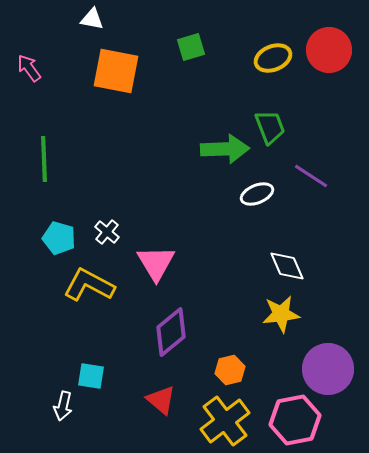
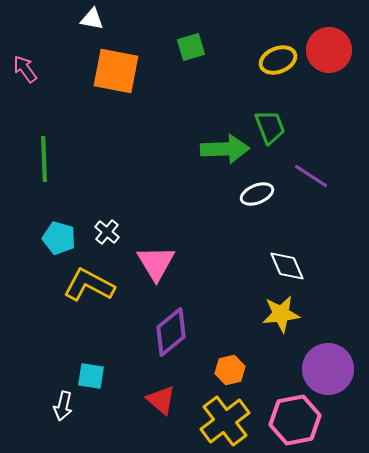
yellow ellipse: moved 5 px right, 2 px down
pink arrow: moved 4 px left, 1 px down
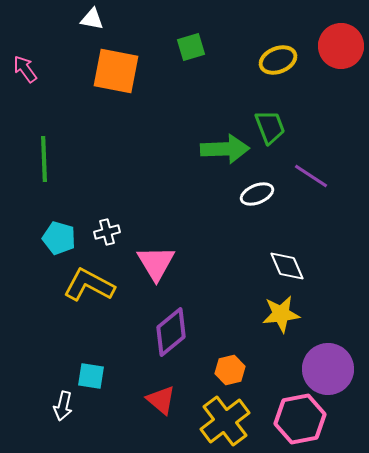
red circle: moved 12 px right, 4 px up
white cross: rotated 35 degrees clockwise
pink hexagon: moved 5 px right, 1 px up
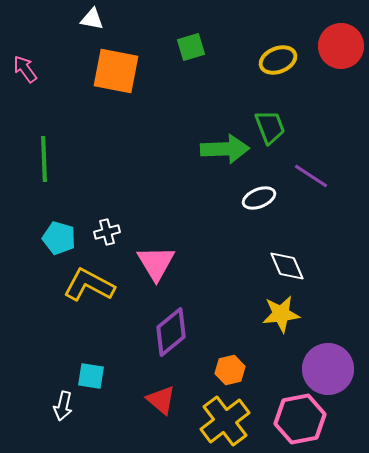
white ellipse: moved 2 px right, 4 px down
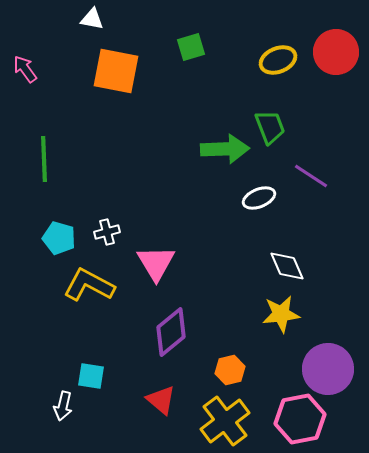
red circle: moved 5 px left, 6 px down
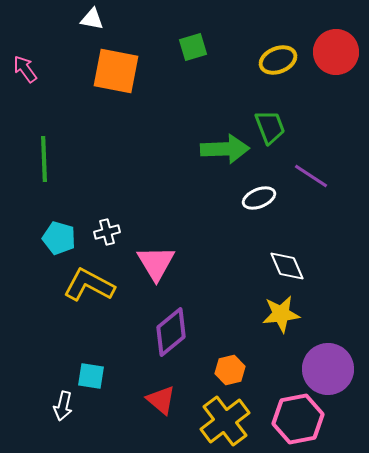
green square: moved 2 px right
pink hexagon: moved 2 px left
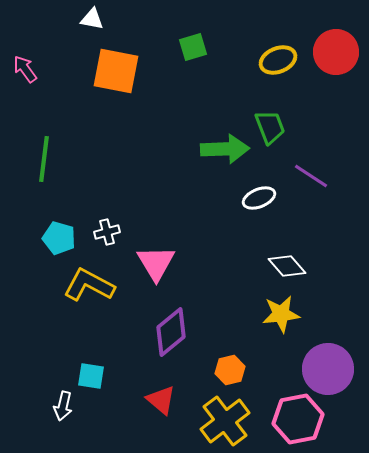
green line: rotated 9 degrees clockwise
white diamond: rotated 18 degrees counterclockwise
